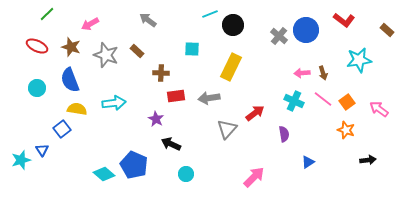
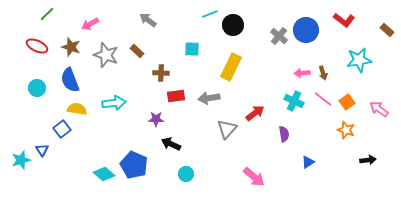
purple star at (156, 119): rotated 28 degrees counterclockwise
pink arrow at (254, 177): rotated 85 degrees clockwise
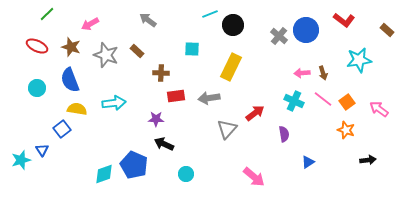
black arrow at (171, 144): moved 7 px left
cyan diamond at (104, 174): rotated 60 degrees counterclockwise
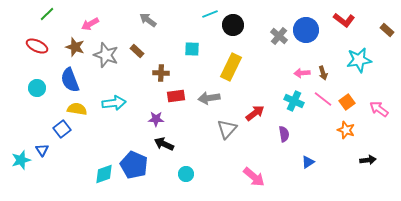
brown star at (71, 47): moved 4 px right
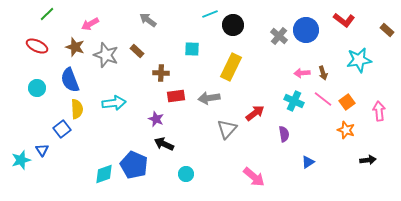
yellow semicircle at (77, 109): rotated 78 degrees clockwise
pink arrow at (379, 109): moved 2 px down; rotated 48 degrees clockwise
purple star at (156, 119): rotated 21 degrees clockwise
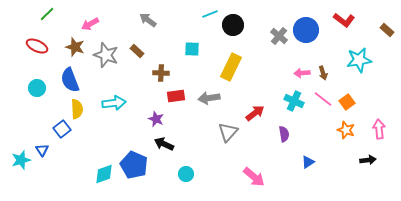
pink arrow at (379, 111): moved 18 px down
gray triangle at (227, 129): moved 1 px right, 3 px down
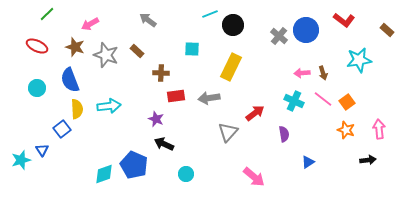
cyan arrow at (114, 103): moved 5 px left, 3 px down
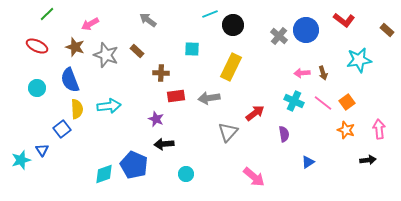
pink line at (323, 99): moved 4 px down
black arrow at (164, 144): rotated 30 degrees counterclockwise
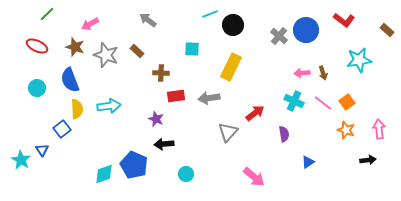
cyan star at (21, 160): rotated 24 degrees counterclockwise
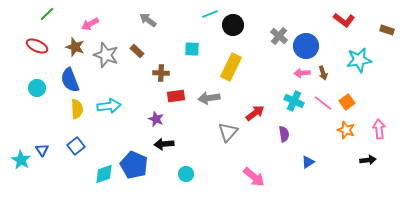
blue circle at (306, 30): moved 16 px down
brown rectangle at (387, 30): rotated 24 degrees counterclockwise
blue square at (62, 129): moved 14 px right, 17 px down
